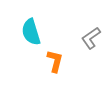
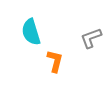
gray L-shape: rotated 15 degrees clockwise
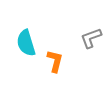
cyan semicircle: moved 5 px left, 11 px down
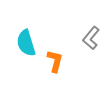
gray L-shape: rotated 30 degrees counterclockwise
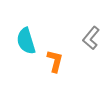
cyan semicircle: moved 2 px up
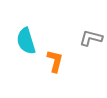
gray L-shape: rotated 65 degrees clockwise
